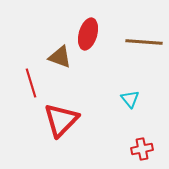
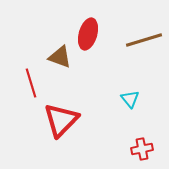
brown line: moved 2 px up; rotated 21 degrees counterclockwise
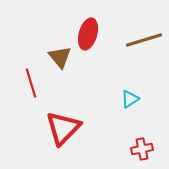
brown triangle: rotated 30 degrees clockwise
cyan triangle: rotated 36 degrees clockwise
red triangle: moved 2 px right, 8 px down
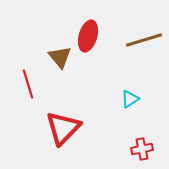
red ellipse: moved 2 px down
red line: moved 3 px left, 1 px down
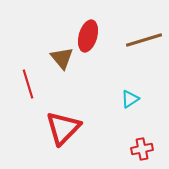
brown triangle: moved 2 px right, 1 px down
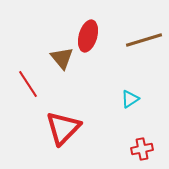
red line: rotated 16 degrees counterclockwise
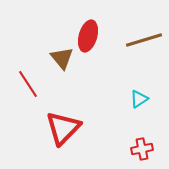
cyan triangle: moved 9 px right
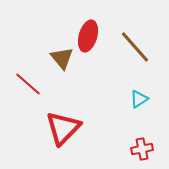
brown line: moved 9 px left, 7 px down; rotated 66 degrees clockwise
red line: rotated 16 degrees counterclockwise
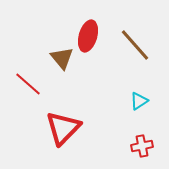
brown line: moved 2 px up
cyan triangle: moved 2 px down
red cross: moved 3 px up
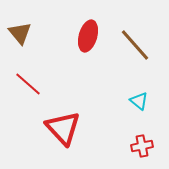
brown triangle: moved 42 px left, 25 px up
cyan triangle: rotated 48 degrees counterclockwise
red triangle: rotated 27 degrees counterclockwise
